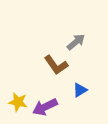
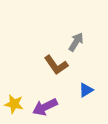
gray arrow: rotated 18 degrees counterclockwise
blue triangle: moved 6 px right
yellow star: moved 4 px left, 2 px down
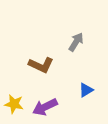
brown L-shape: moved 15 px left; rotated 30 degrees counterclockwise
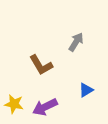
brown L-shape: rotated 35 degrees clockwise
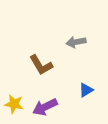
gray arrow: rotated 132 degrees counterclockwise
